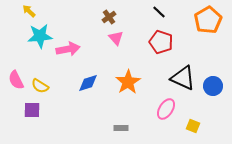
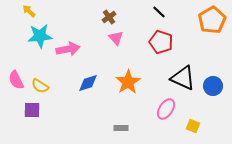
orange pentagon: moved 4 px right
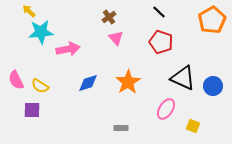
cyan star: moved 1 px right, 4 px up
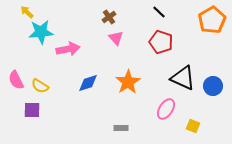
yellow arrow: moved 2 px left, 1 px down
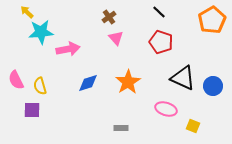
yellow semicircle: rotated 42 degrees clockwise
pink ellipse: rotated 75 degrees clockwise
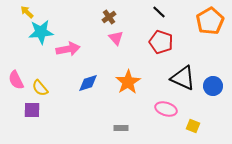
orange pentagon: moved 2 px left, 1 px down
yellow semicircle: moved 2 px down; rotated 24 degrees counterclockwise
